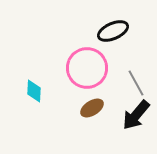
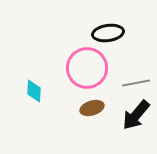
black ellipse: moved 5 px left, 2 px down; rotated 16 degrees clockwise
gray line: rotated 72 degrees counterclockwise
brown ellipse: rotated 15 degrees clockwise
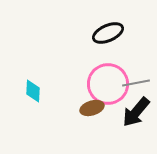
black ellipse: rotated 16 degrees counterclockwise
pink circle: moved 21 px right, 16 px down
cyan diamond: moved 1 px left
black arrow: moved 3 px up
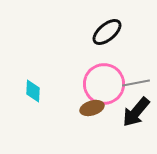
black ellipse: moved 1 px left, 1 px up; rotated 16 degrees counterclockwise
pink circle: moved 4 px left
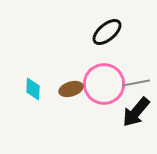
cyan diamond: moved 2 px up
brown ellipse: moved 21 px left, 19 px up
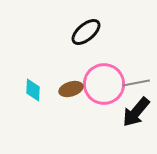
black ellipse: moved 21 px left
cyan diamond: moved 1 px down
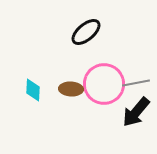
brown ellipse: rotated 20 degrees clockwise
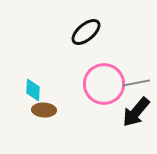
brown ellipse: moved 27 px left, 21 px down
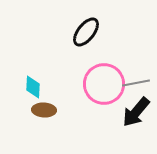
black ellipse: rotated 12 degrees counterclockwise
cyan diamond: moved 3 px up
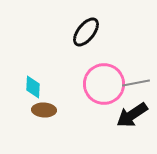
black arrow: moved 4 px left, 3 px down; rotated 16 degrees clockwise
